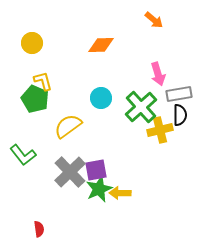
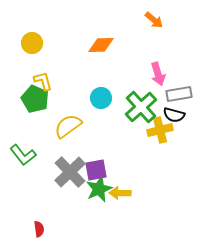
black semicircle: moved 6 px left; rotated 105 degrees clockwise
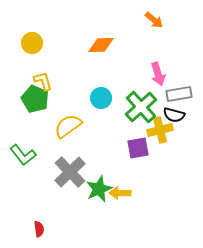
purple square: moved 42 px right, 22 px up
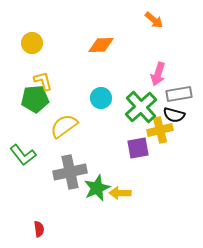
pink arrow: rotated 35 degrees clockwise
green pentagon: rotated 28 degrees counterclockwise
yellow semicircle: moved 4 px left
gray cross: rotated 32 degrees clockwise
green star: moved 2 px left, 1 px up
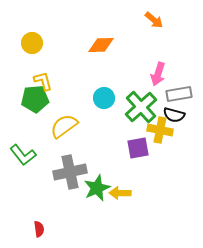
cyan circle: moved 3 px right
yellow cross: rotated 25 degrees clockwise
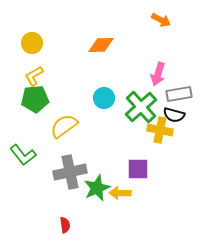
orange arrow: moved 7 px right; rotated 12 degrees counterclockwise
yellow L-shape: moved 9 px left, 5 px up; rotated 105 degrees counterclockwise
purple square: moved 21 px down; rotated 10 degrees clockwise
red semicircle: moved 26 px right, 4 px up
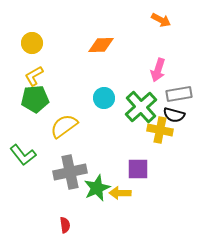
pink arrow: moved 4 px up
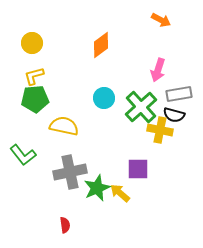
orange diamond: rotated 36 degrees counterclockwise
yellow L-shape: rotated 15 degrees clockwise
yellow semicircle: rotated 48 degrees clockwise
yellow arrow: rotated 40 degrees clockwise
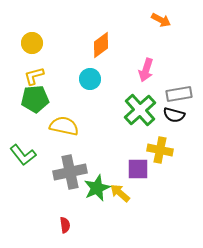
pink arrow: moved 12 px left
cyan circle: moved 14 px left, 19 px up
green cross: moved 1 px left, 3 px down
yellow cross: moved 20 px down
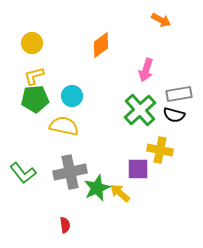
cyan circle: moved 18 px left, 17 px down
green L-shape: moved 18 px down
